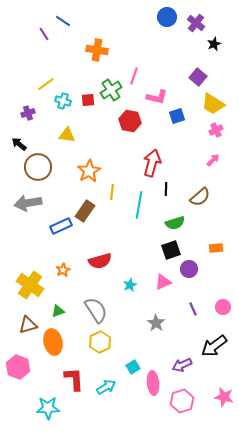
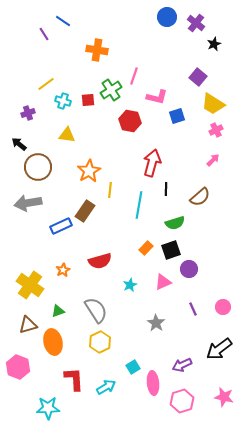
yellow line at (112, 192): moved 2 px left, 2 px up
orange rectangle at (216, 248): moved 70 px left; rotated 40 degrees counterclockwise
black arrow at (214, 346): moved 5 px right, 3 px down
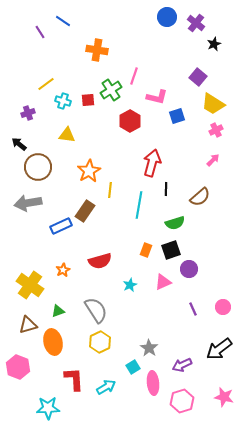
purple line at (44, 34): moved 4 px left, 2 px up
red hexagon at (130, 121): rotated 20 degrees clockwise
orange rectangle at (146, 248): moved 2 px down; rotated 24 degrees counterclockwise
gray star at (156, 323): moved 7 px left, 25 px down
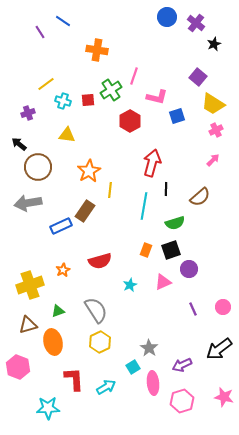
cyan line at (139, 205): moved 5 px right, 1 px down
yellow cross at (30, 285): rotated 36 degrees clockwise
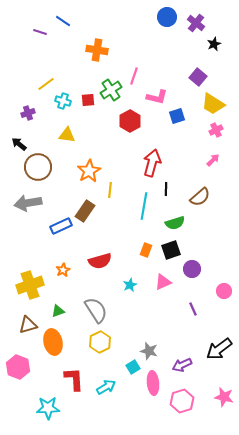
purple line at (40, 32): rotated 40 degrees counterclockwise
purple circle at (189, 269): moved 3 px right
pink circle at (223, 307): moved 1 px right, 16 px up
gray star at (149, 348): moved 3 px down; rotated 18 degrees counterclockwise
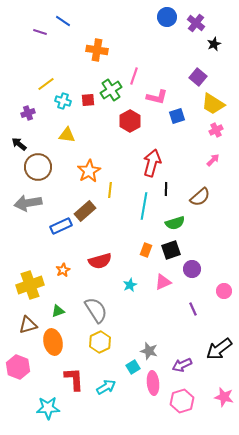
brown rectangle at (85, 211): rotated 15 degrees clockwise
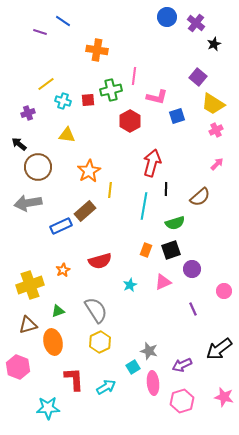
pink line at (134, 76): rotated 12 degrees counterclockwise
green cross at (111, 90): rotated 20 degrees clockwise
pink arrow at (213, 160): moved 4 px right, 4 px down
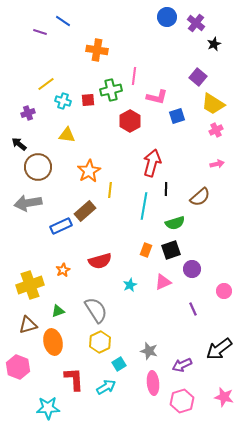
pink arrow at (217, 164): rotated 32 degrees clockwise
cyan square at (133, 367): moved 14 px left, 3 px up
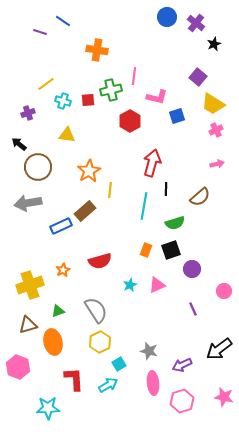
pink triangle at (163, 282): moved 6 px left, 3 px down
cyan arrow at (106, 387): moved 2 px right, 2 px up
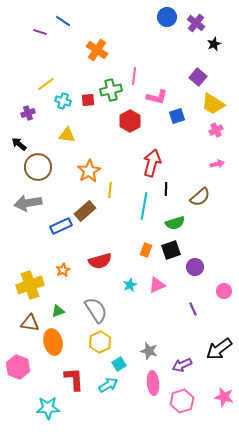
orange cross at (97, 50): rotated 25 degrees clockwise
purple circle at (192, 269): moved 3 px right, 2 px up
brown triangle at (28, 325): moved 2 px right, 2 px up; rotated 24 degrees clockwise
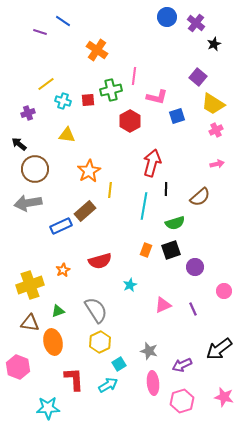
brown circle at (38, 167): moved 3 px left, 2 px down
pink triangle at (157, 285): moved 6 px right, 20 px down
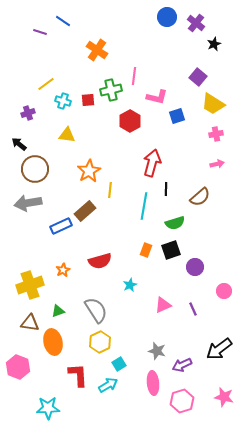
pink cross at (216, 130): moved 4 px down; rotated 16 degrees clockwise
gray star at (149, 351): moved 8 px right
red L-shape at (74, 379): moved 4 px right, 4 px up
